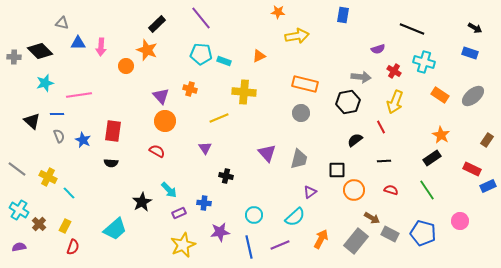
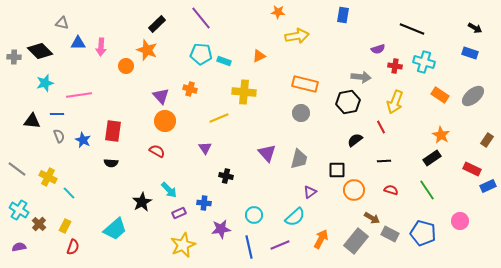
red cross at (394, 71): moved 1 px right, 5 px up; rotated 24 degrees counterclockwise
black triangle at (32, 121): rotated 36 degrees counterclockwise
purple star at (220, 232): moved 1 px right, 3 px up
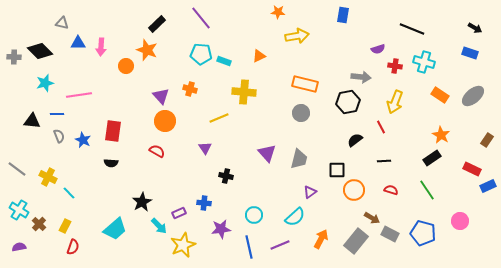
cyan arrow at (169, 190): moved 10 px left, 36 px down
